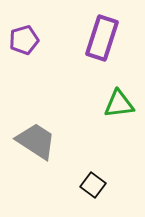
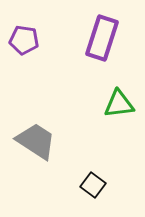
purple pentagon: rotated 24 degrees clockwise
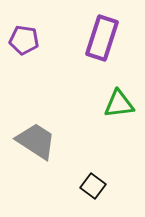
black square: moved 1 px down
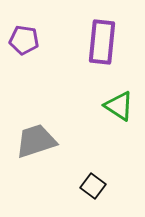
purple rectangle: moved 4 px down; rotated 12 degrees counterclockwise
green triangle: moved 2 px down; rotated 40 degrees clockwise
gray trapezoid: rotated 51 degrees counterclockwise
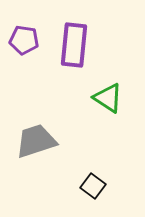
purple rectangle: moved 28 px left, 3 px down
green triangle: moved 11 px left, 8 px up
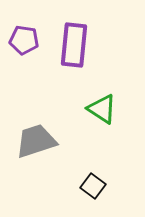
green triangle: moved 6 px left, 11 px down
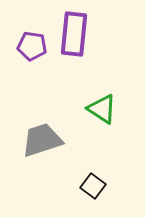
purple pentagon: moved 8 px right, 6 px down
purple rectangle: moved 11 px up
gray trapezoid: moved 6 px right, 1 px up
